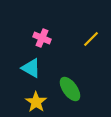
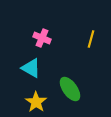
yellow line: rotated 30 degrees counterclockwise
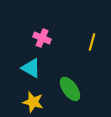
yellow line: moved 1 px right, 3 px down
yellow star: moved 3 px left; rotated 20 degrees counterclockwise
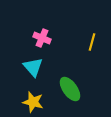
cyan triangle: moved 2 px right, 1 px up; rotated 20 degrees clockwise
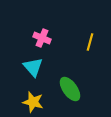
yellow line: moved 2 px left
